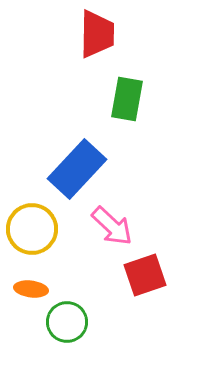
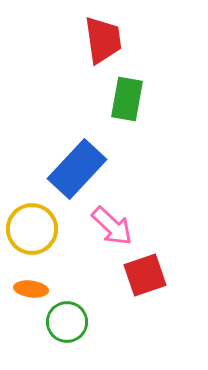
red trapezoid: moved 6 px right, 6 px down; rotated 9 degrees counterclockwise
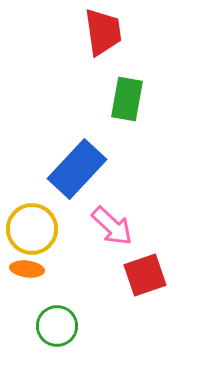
red trapezoid: moved 8 px up
orange ellipse: moved 4 px left, 20 px up
green circle: moved 10 px left, 4 px down
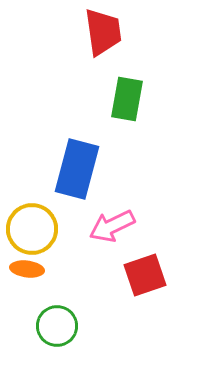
blue rectangle: rotated 28 degrees counterclockwise
pink arrow: rotated 111 degrees clockwise
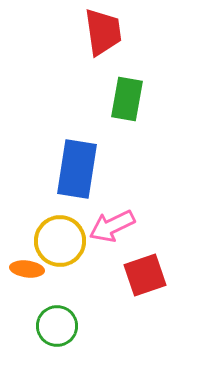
blue rectangle: rotated 6 degrees counterclockwise
yellow circle: moved 28 px right, 12 px down
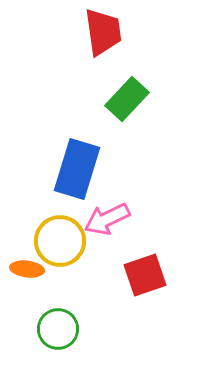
green rectangle: rotated 33 degrees clockwise
blue rectangle: rotated 8 degrees clockwise
pink arrow: moved 5 px left, 7 px up
green circle: moved 1 px right, 3 px down
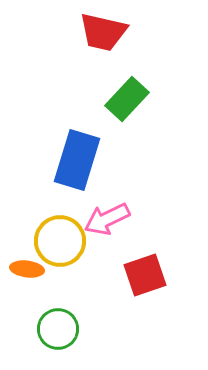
red trapezoid: rotated 111 degrees clockwise
blue rectangle: moved 9 px up
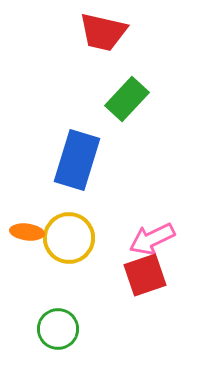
pink arrow: moved 45 px right, 20 px down
yellow circle: moved 9 px right, 3 px up
orange ellipse: moved 37 px up
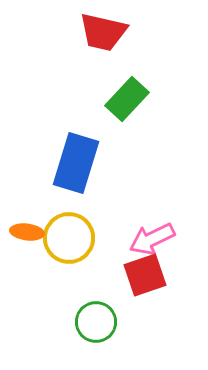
blue rectangle: moved 1 px left, 3 px down
green circle: moved 38 px right, 7 px up
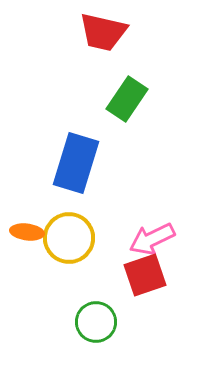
green rectangle: rotated 9 degrees counterclockwise
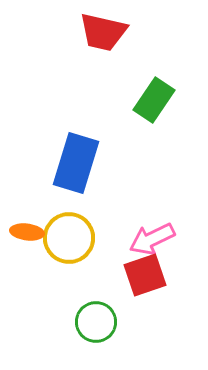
green rectangle: moved 27 px right, 1 px down
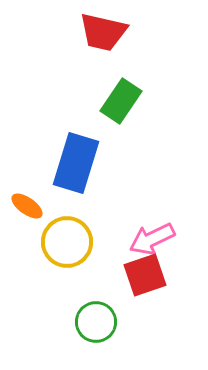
green rectangle: moved 33 px left, 1 px down
orange ellipse: moved 26 px up; rotated 28 degrees clockwise
yellow circle: moved 2 px left, 4 px down
